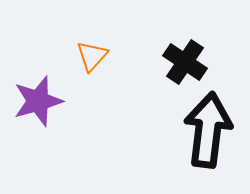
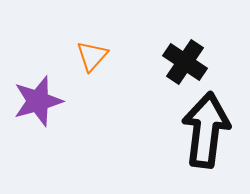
black arrow: moved 2 px left
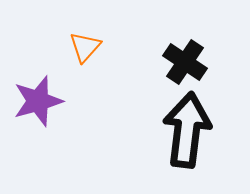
orange triangle: moved 7 px left, 9 px up
black arrow: moved 19 px left
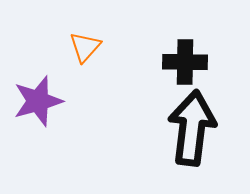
black cross: rotated 33 degrees counterclockwise
black arrow: moved 5 px right, 2 px up
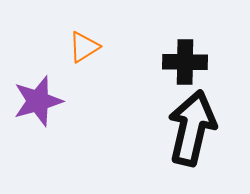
orange triangle: moved 1 px left; rotated 16 degrees clockwise
black arrow: rotated 6 degrees clockwise
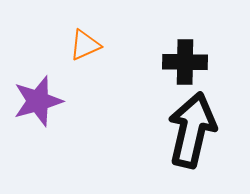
orange triangle: moved 1 px right, 2 px up; rotated 8 degrees clockwise
black arrow: moved 2 px down
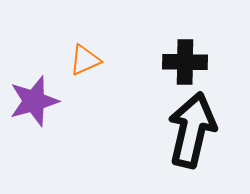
orange triangle: moved 15 px down
purple star: moved 4 px left
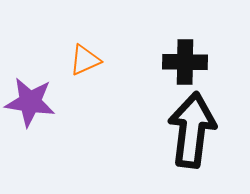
purple star: moved 4 px left, 1 px down; rotated 24 degrees clockwise
black arrow: rotated 6 degrees counterclockwise
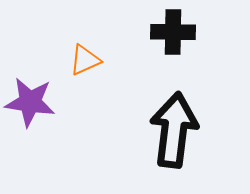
black cross: moved 12 px left, 30 px up
black arrow: moved 18 px left
